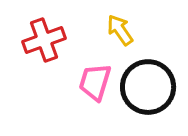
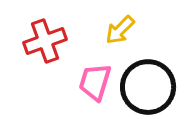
yellow arrow: rotated 100 degrees counterclockwise
red cross: moved 1 px right, 1 px down
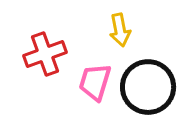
yellow arrow: rotated 56 degrees counterclockwise
red cross: moved 13 px down
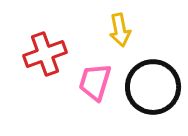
black circle: moved 5 px right
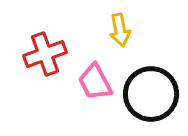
pink trapezoid: rotated 45 degrees counterclockwise
black circle: moved 2 px left, 7 px down
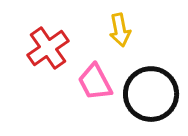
red cross: moved 3 px right, 6 px up; rotated 15 degrees counterclockwise
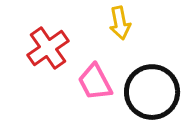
yellow arrow: moved 7 px up
black circle: moved 1 px right, 2 px up
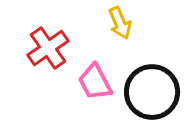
yellow arrow: rotated 12 degrees counterclockwise
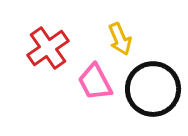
yellow arrow: moved 16 px down
black circle: moved 1 px right, 3 px up
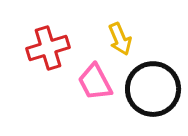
red cross: rotated 18 degrees clockwise
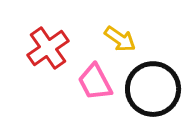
yellow arrow: rotated 32 degrees counterclockwise
red cross: rotated 18 degrees counterclockwise
